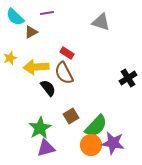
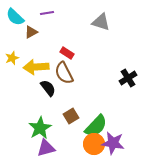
yellow star: moved 2 px right
orange circle: moved 3 px right, 1 px up
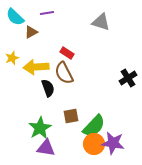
black semicircle: rotated 18 degrees clockwise
brown square: rotated 21 degrees clockwise
green semicircle: moved 2 px left
purple triangle: rotated 24 degrees clockwise
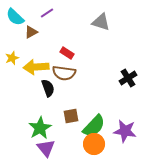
purple line: rotated 24 degrees counterclockwise
brown semicircle: rotated 55 degrees counterclockwise
purple star: moved 12 px right, 12 px up
purple triangle: rotated 42 degrees clockwise
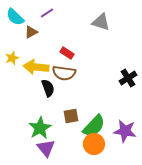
yellow arrow: rotated 10 degrees clockwise
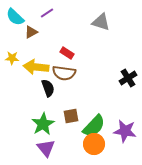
yellow star: rotated 24 degrees clockwise
green star: moved 3 px right, 4 px up
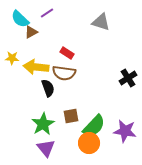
cyan semicircle: moved 5 px right, 2 px down
orange circle: moved 5 px left, 1 px up
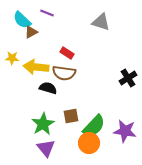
purple line: rotated 56 degrees clockwise
cyan semicircle: moved 2 px right, 1 px down
black semicircle: rotated 54 degrees counterclockwise
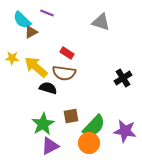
yellow arrow: rotated 35 degrees clockwise
black cross: moved 5 px left
purple triangle: moved 4 px right, 2 px up; rotated 42 degrees clockwise
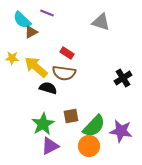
purple star: moved 4 px left
orange circle: moved 3 px down
